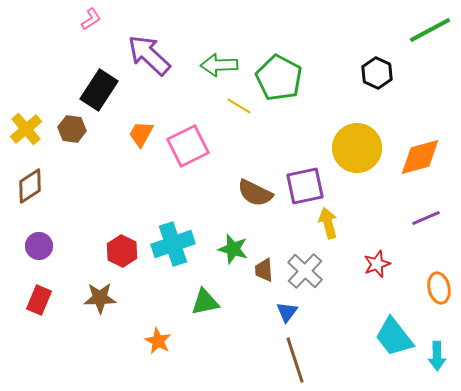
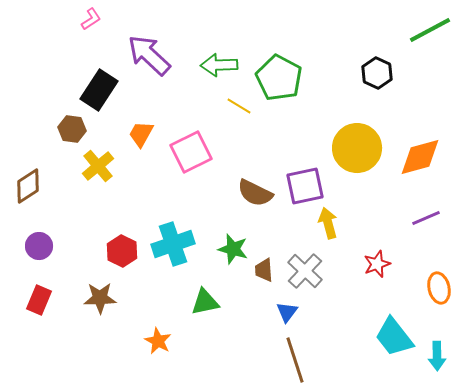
yellow cross: moved 72 px right, 37 px down
pink square: moved 3 px right, 6 px down
brown diamond: moved 2 px left
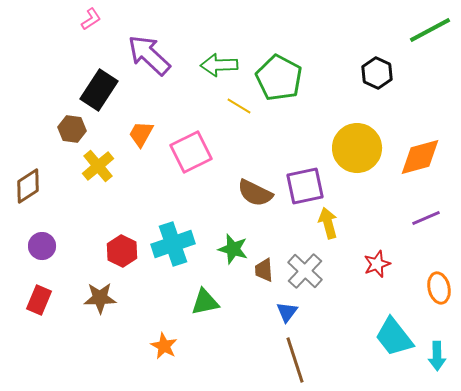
purple circle: moved 3 px right
orange star: moved 6 px right, 5 px down
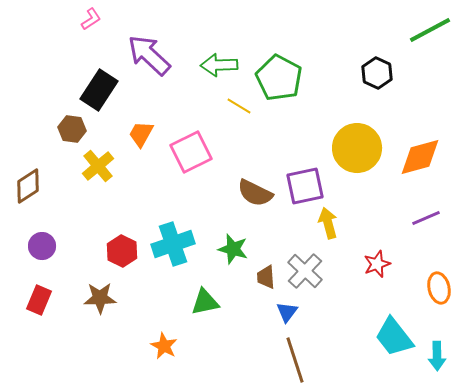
brown trapezoid: moved 2 px right, 7 px down
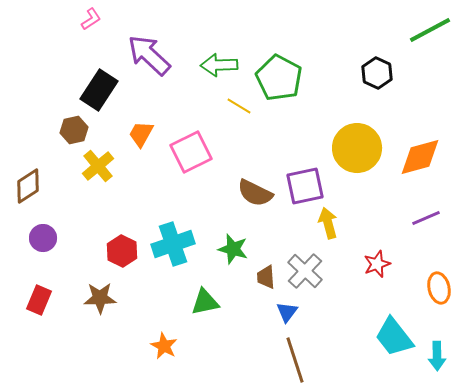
brown hexagon: moved 2 px right, 1 px down; rotated 20 degrees counterclockwise
purple circle: moved 1 px right, 8 px up
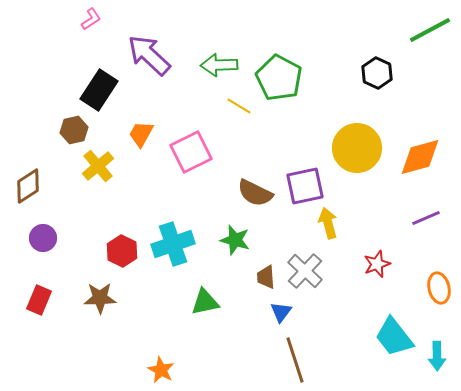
green star: moved 2 px right, 9 px up
blue triangle: moved 6 px left
orange star: moved 3 px left, 24 px down
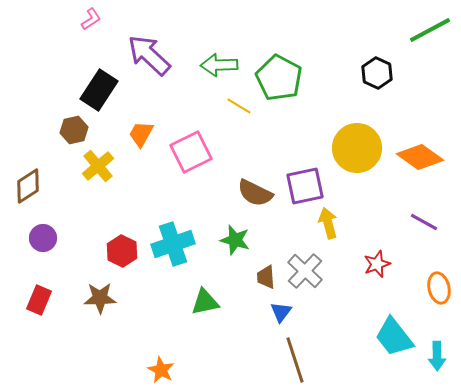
orange diamond: rotated 51 degrees clockwise
purple line: moved 2 px left, 4 px down; rotated 52 degrees clockwise
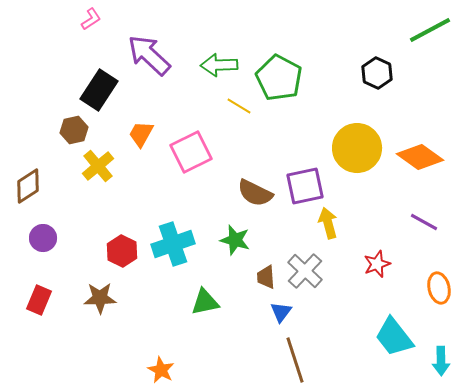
cyan arrow: moved 4 px right, 5 px down
